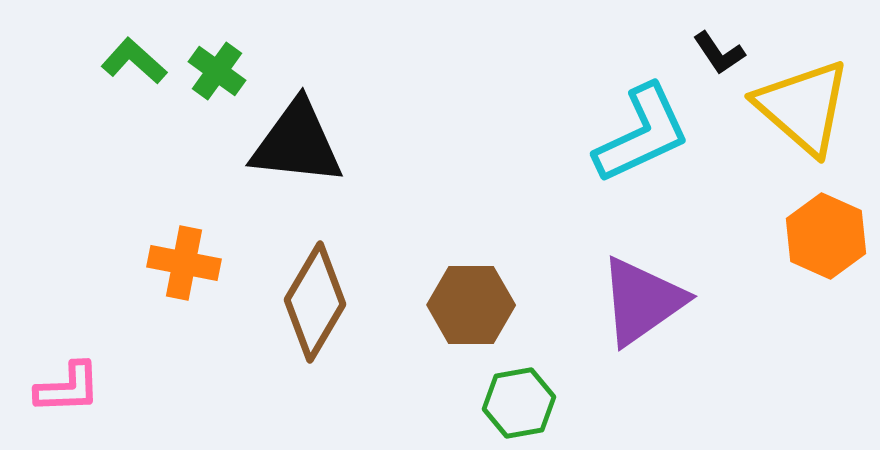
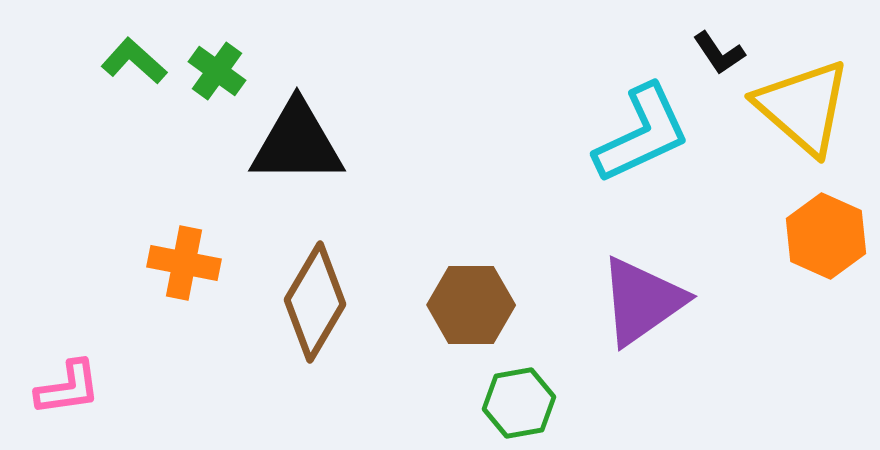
black triangle: rotated 6 degrees counterclockwise
pink L-shape: rotated 6 degrees counterclockwise
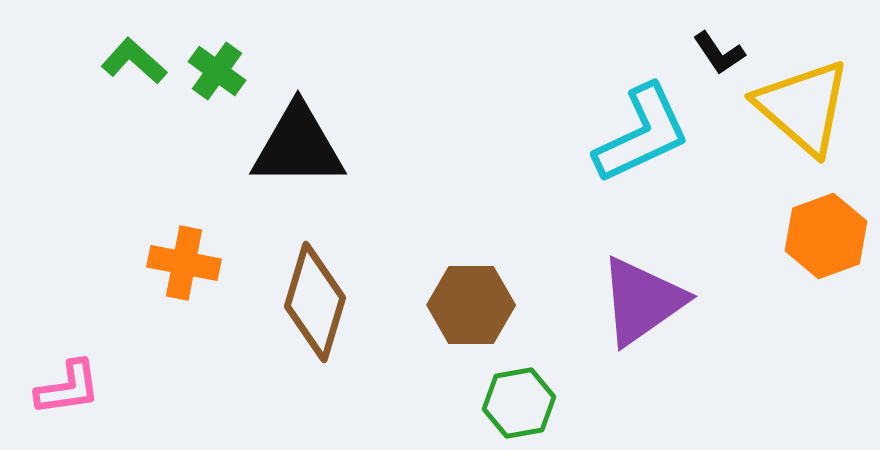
black triangle: moved 1 px right, 3 px down
orange hexagon: rotated 16 degrees clockwise
brown diamond: rotated 14 degrees counterclockwise
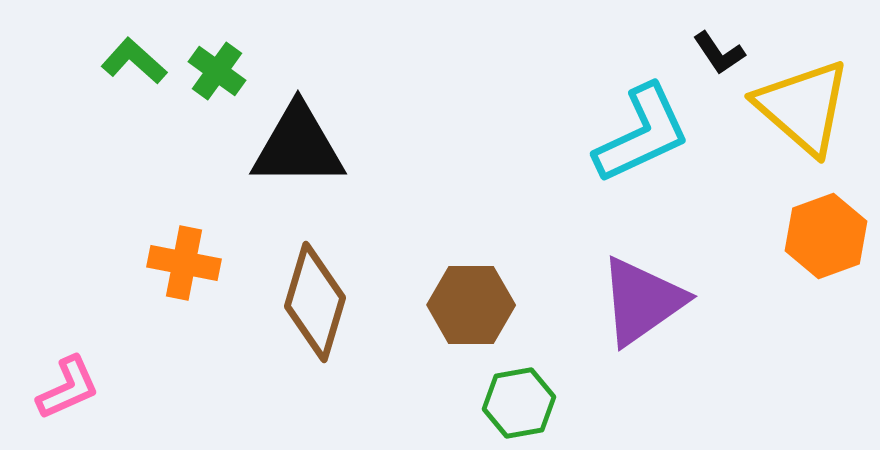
pink L-shape: rotated 16 degrees counterclockwise
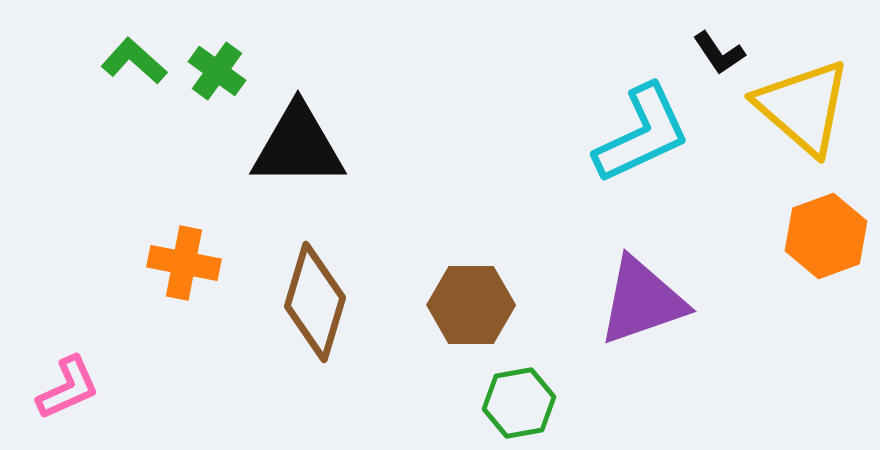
purple triangle: rotated 16 degrees clockwise
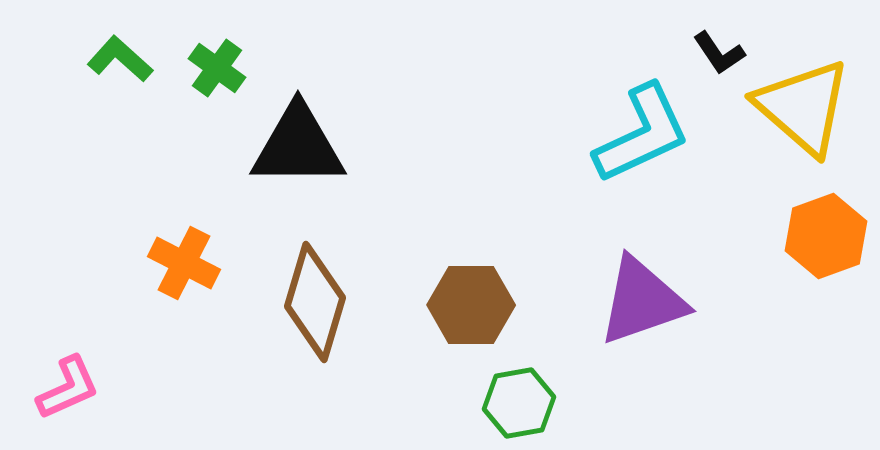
green L-shape: moved 14 px left, 2 px up
green cross: moved 3 px up
orange cross: rotated 16 degrees clockwise
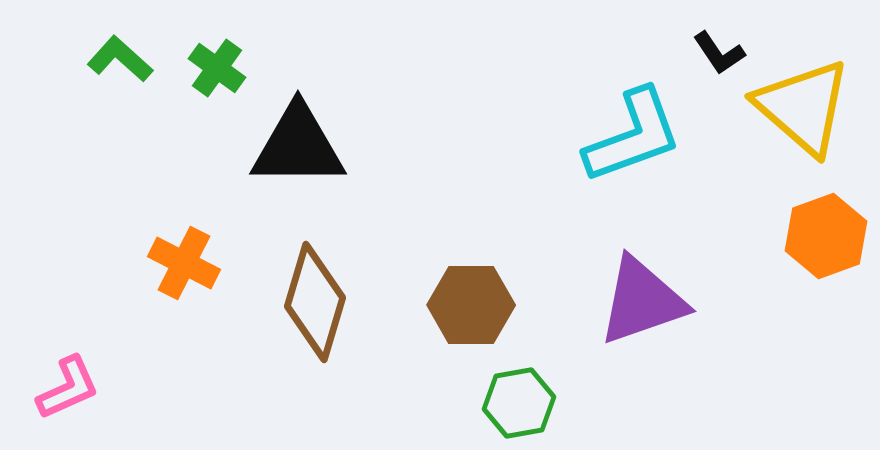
cyan L-shape: moved 9 px left, 2 px down; rotated 5 degrees clockwise
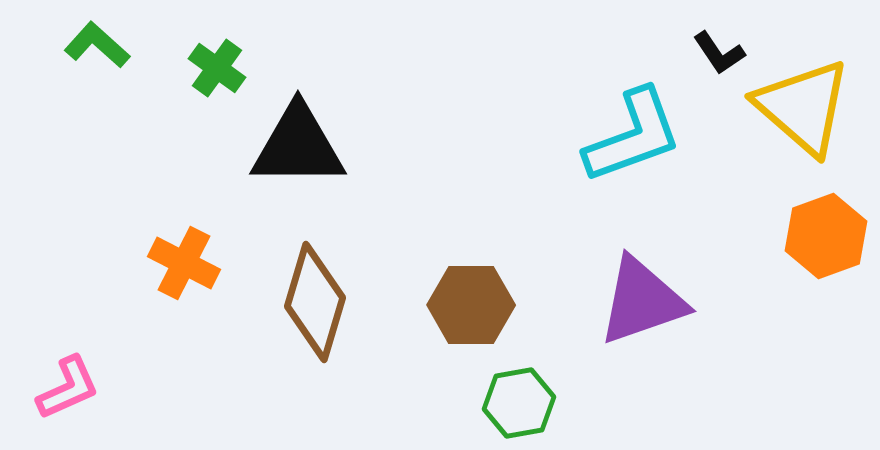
green L-shape: moved 23 px left, 14 px up
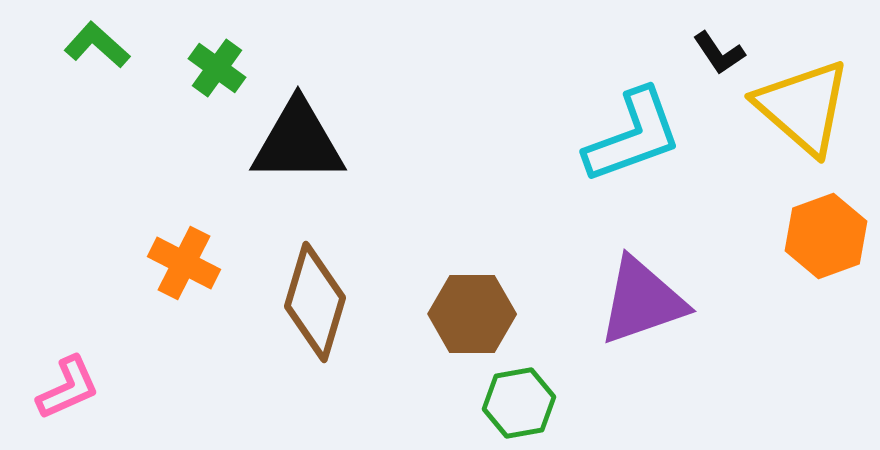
black triangle: moved 4 px up
brown hexagon: moved 1 px right, 9 px down
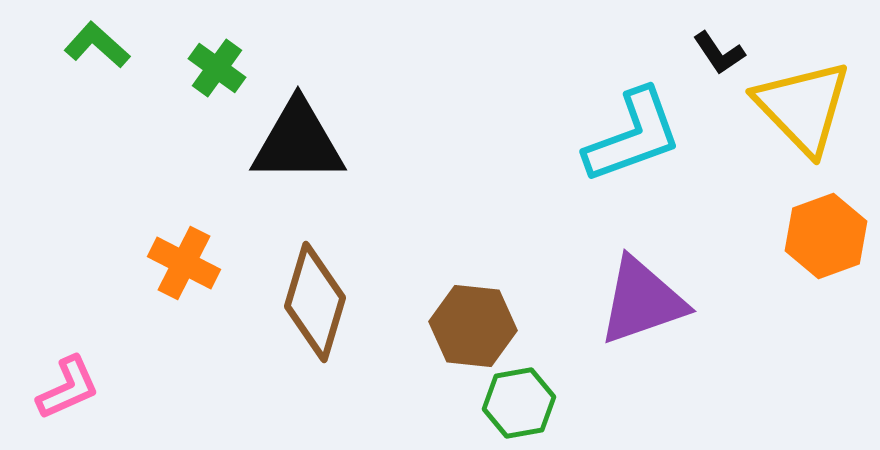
yellow triangle: rotated 5 degrees clockwise
brown hexagon: moved 1 px right, 12 px down; rotated 6 degrees clockwise
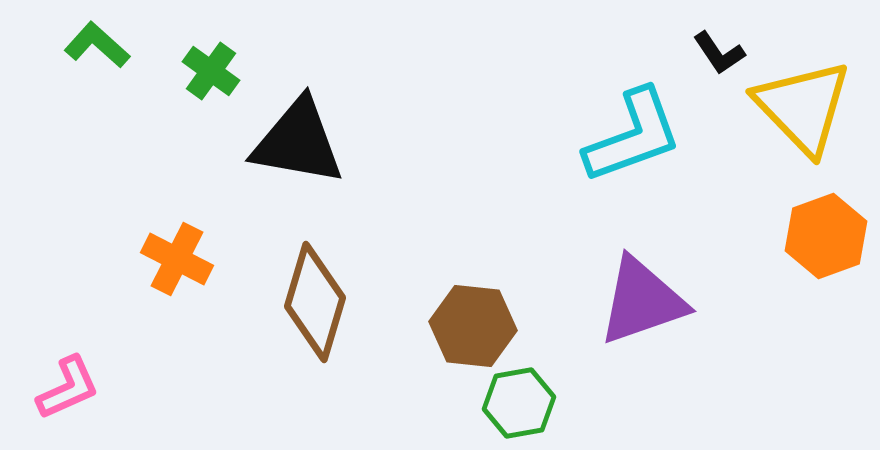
green cross: moved 6 px left, 3 px down
black triangle: rotated 10 degrees clockwise
orange cross: moved 7 px left, 4 px up
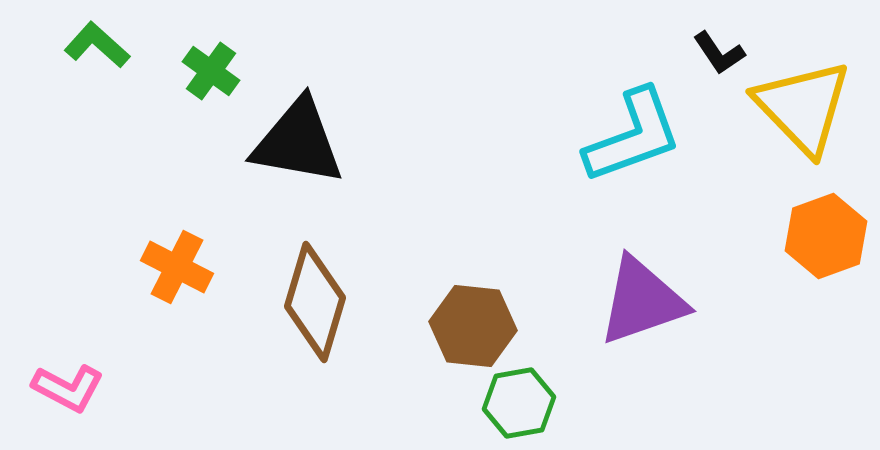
orange cross: moved 8 px down
pink L-shape: rotated 52 degrees clockwise
